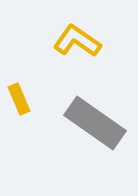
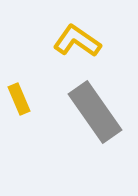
gray rectangle: moved 11 px up; rotated 20 degrees clockwise
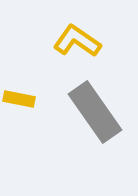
yellow rectangle: rotated 56 degrees counterclockwise
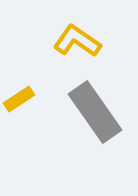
yellow rectangle: rotated 44 degrees counterclockwise
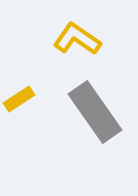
yellow L-shape: moved 2 px up
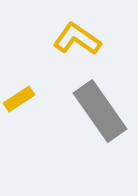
gray rectangle: moved 5 px right, 1 px up
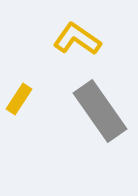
yellow rectangle: rotated 24 degrees counterclockwise
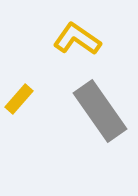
yellow rectangle: rotated 8 degrees clockwise
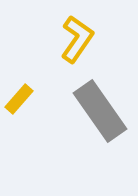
yellow L-shape: rotated 90 degrees clockwise
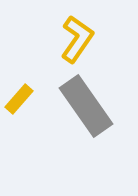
gray rectangle: moved 14 px left, 5 px up
